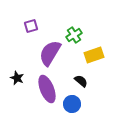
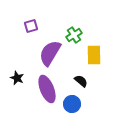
yellow rectangle: rotated 72 degrees counterclockwise
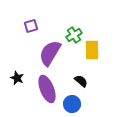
yellow rectangle: moved 2 px left, 5 px up
